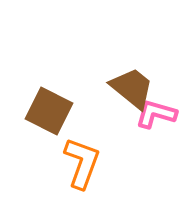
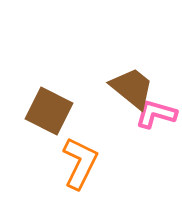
orange L-shape: moved 2 px left; rotated 6 degrees clockwise
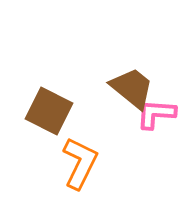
pink L-shape: rotated 12 degrees counterclockwise
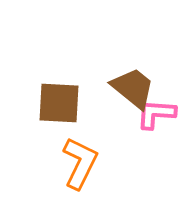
brown trapezoid: moved 1 px right
brown square: moved 10 px right, 8 px up; rotated 24 degrees counterclockwise
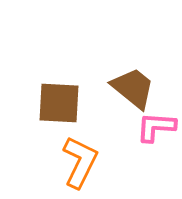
pink L-shape: moved 13 px down
orange L-shape: moved 1 px up
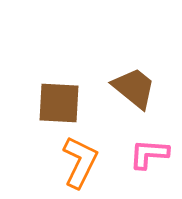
brown trapezoid: moved 1 px right
pink L-shape: moved 7 px left, 27 px down
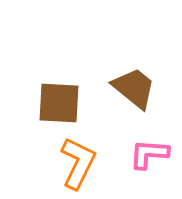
orange L-shape: moved 2 px left, 1 px down
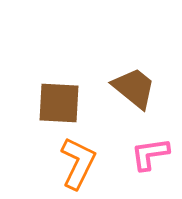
pink L-shape: moved 1 px right; rotated 12 degrees counterclockwise
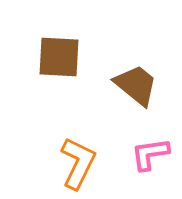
brown trapezoid: moved 2 px right, 3 px up
brown square: moved 46 px up
